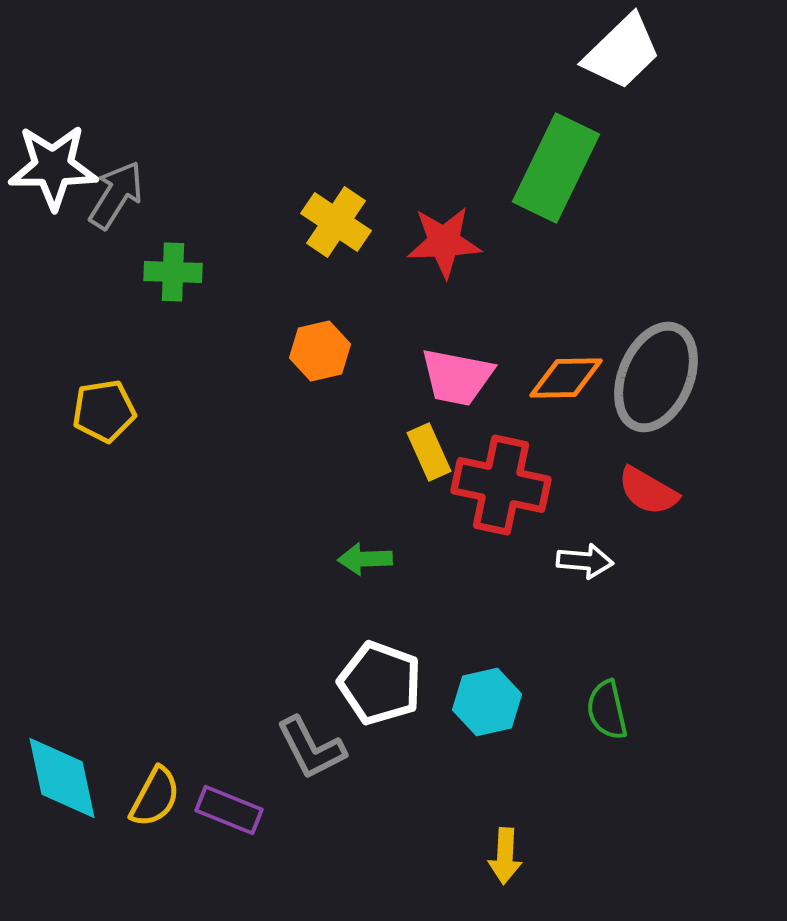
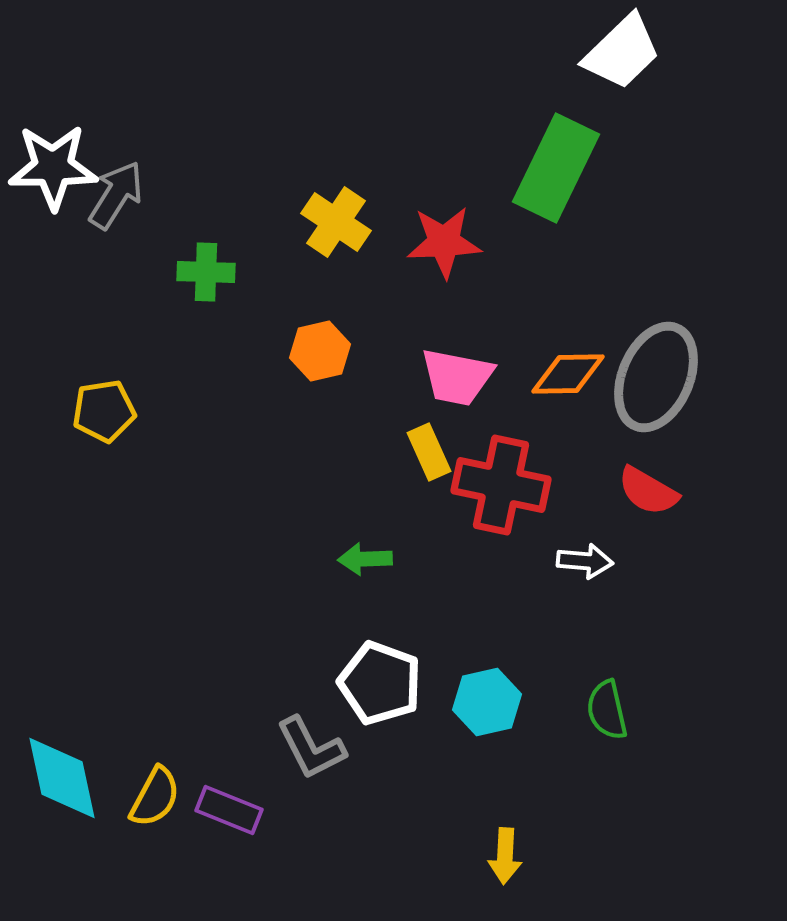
green cross: moved 33 px right
orange diamond: moved 2 px right, 4 px up
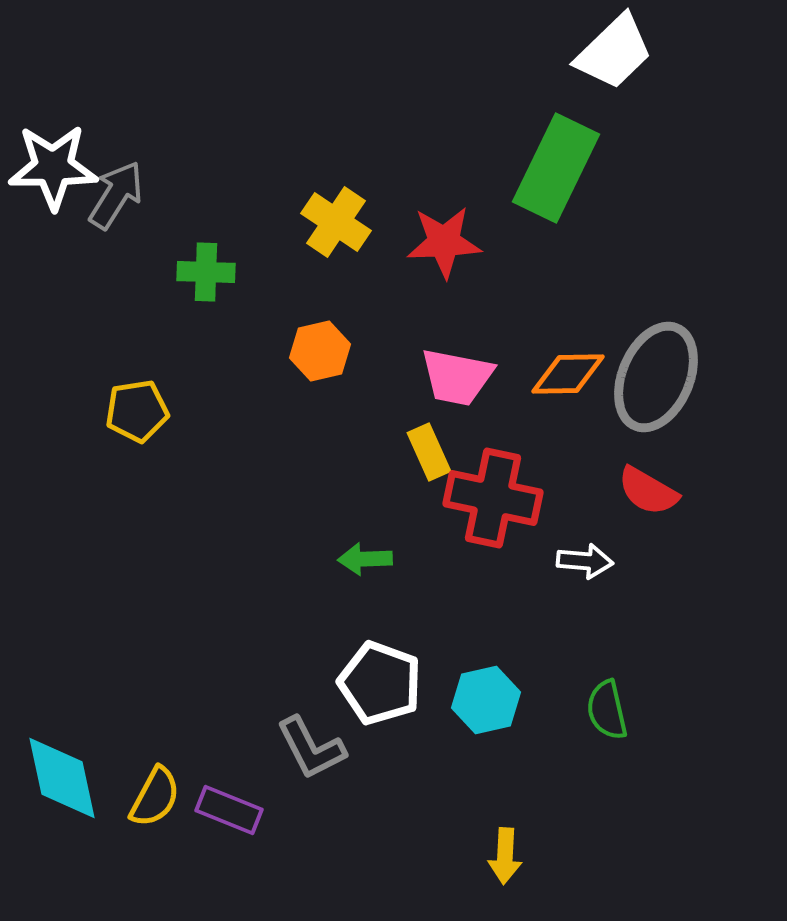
white trapezoid: moved 8 px left
yellow pentagon: moved 33 px right
red cross: moved 8 px left, 13 px down
cyan hexagon: moved 1 px left, 2 px up
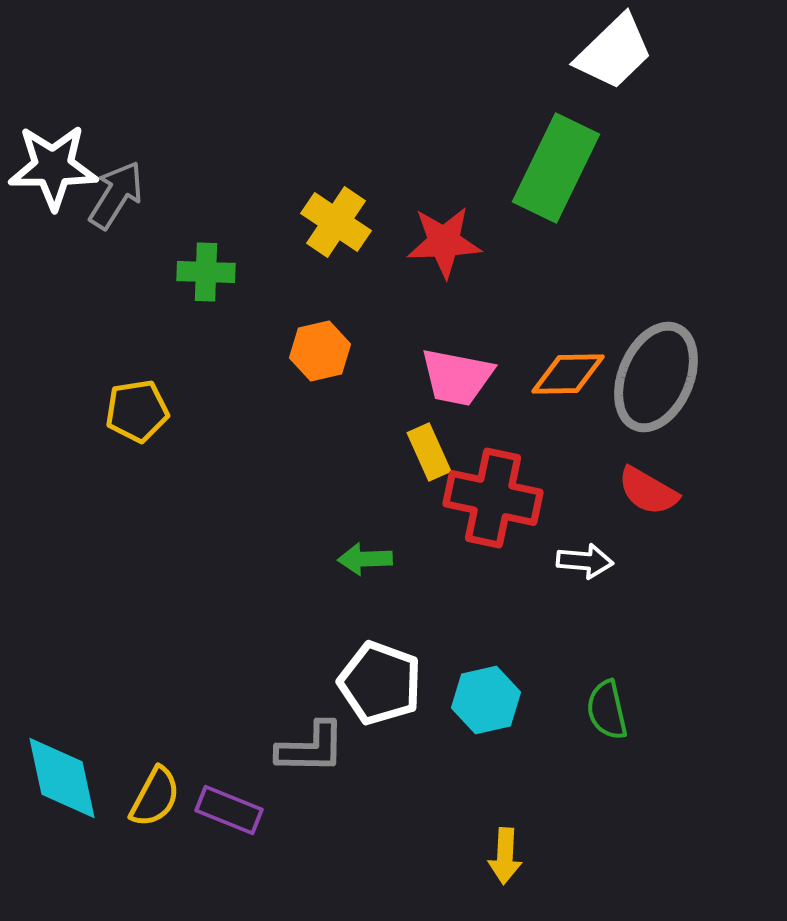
gray L-shape: rotated 62 degrees counterclockwise
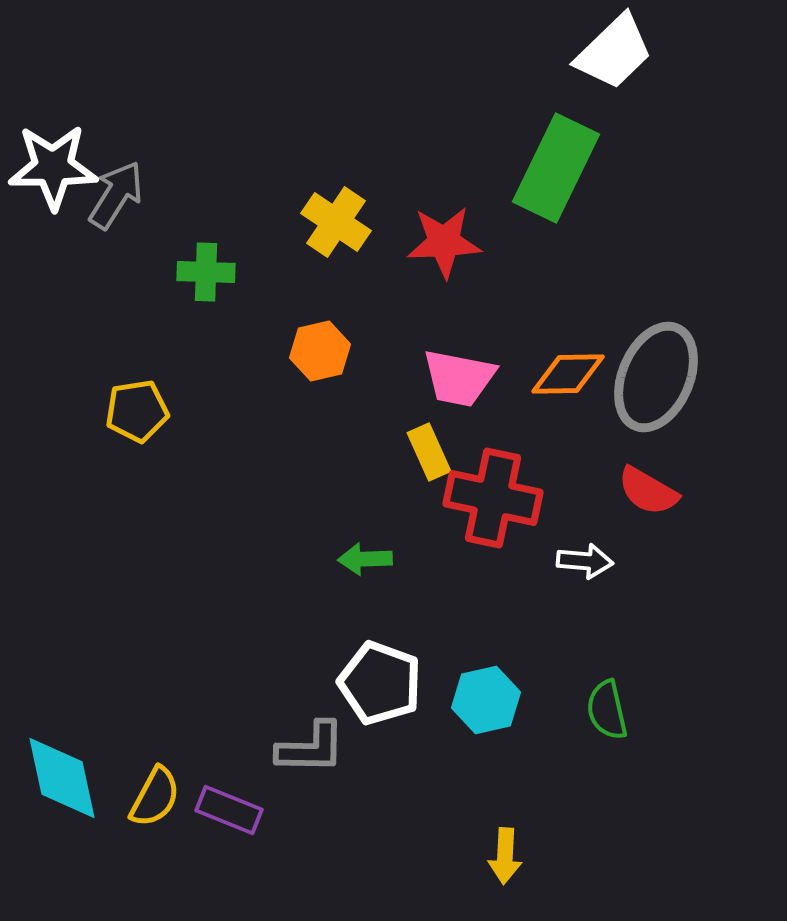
pink trapezoid: moved 2 px right, 1 px down
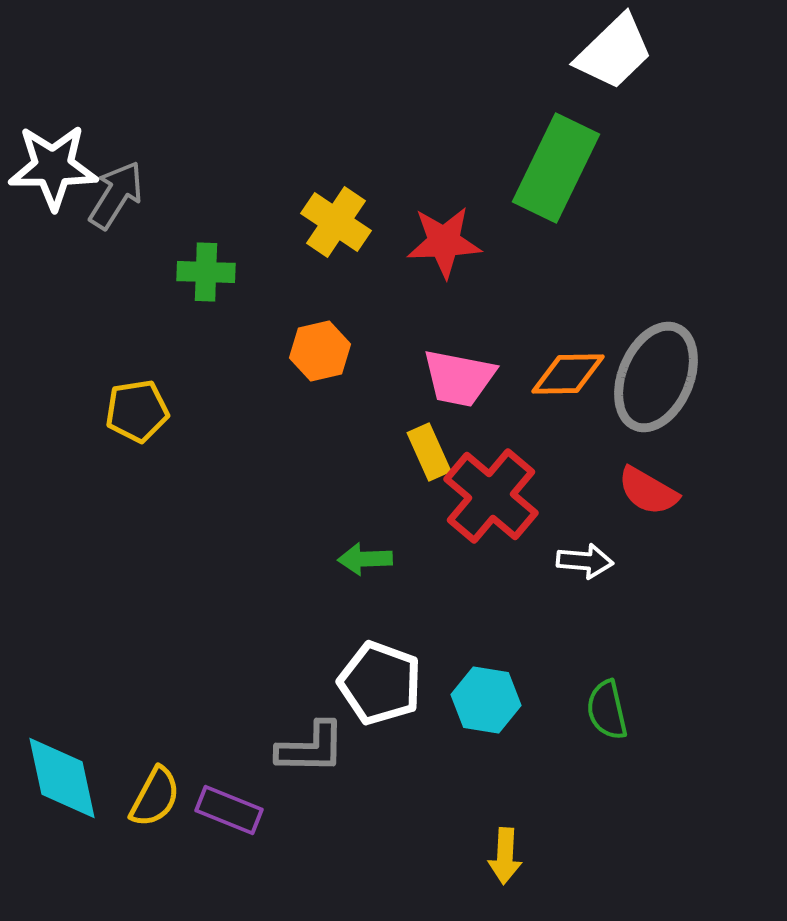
red cross: moved 2 px left, 2 px up; rotated 28 degrees clockwise
cyan hexagon: rotated 22 degrees clockwise
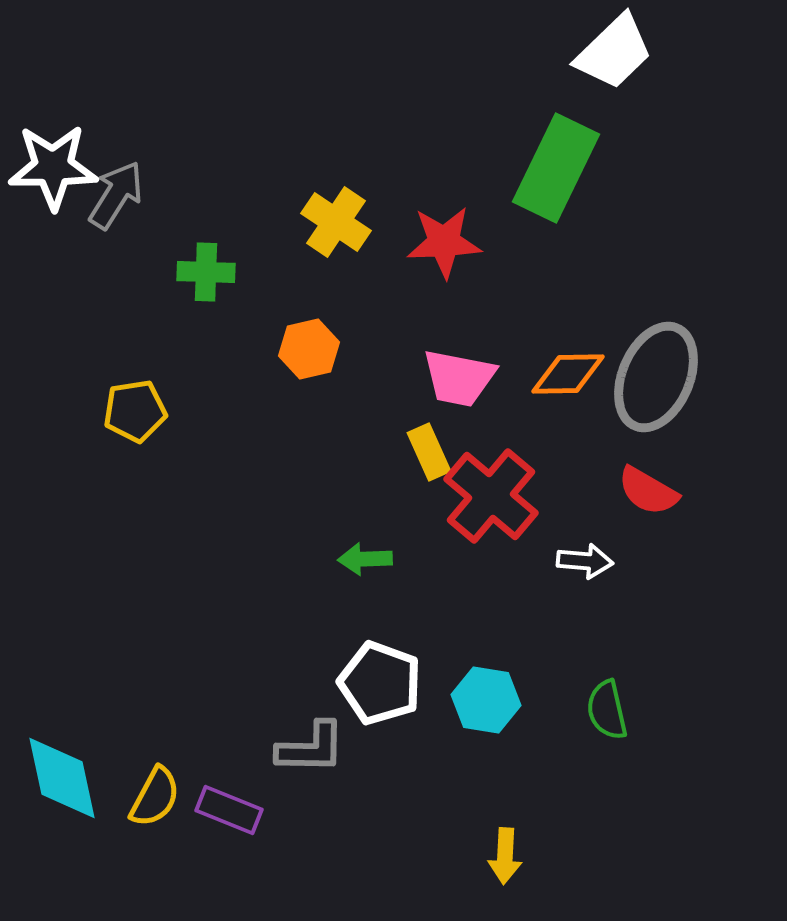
orange hexagon: moved 11 px left, 2 px up
yellow pentagon: moved 2 px left
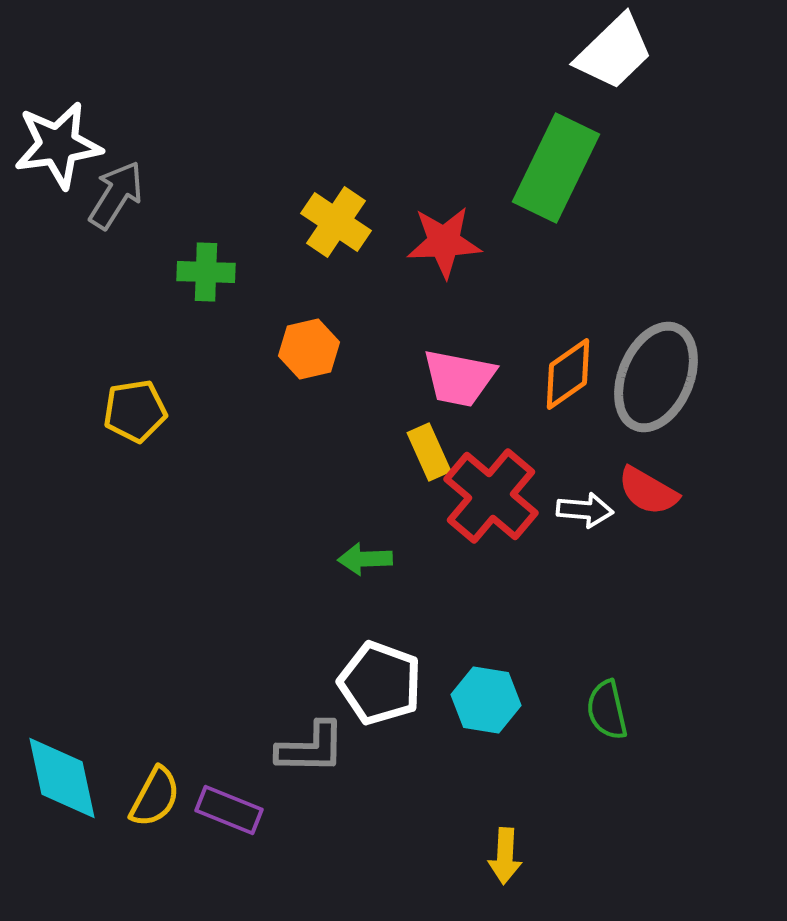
white star: moved 5 px right, 22 px up; rotated 8 degrees counterclockwise
orange diamond: rotated 34 degrees counterclockwise
white arrow: moved 51 px up
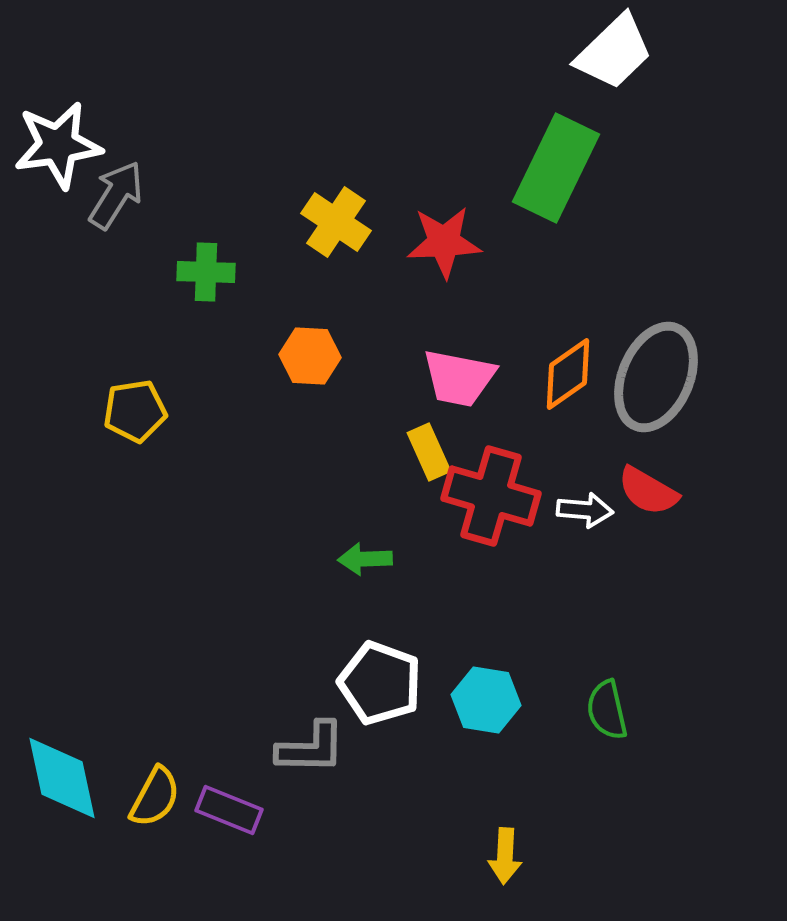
orange hexagon: moved 1 px right, 7 px down; rotated 16 degrees clockwise
red cross: rotated 24 degrees counterclockwise
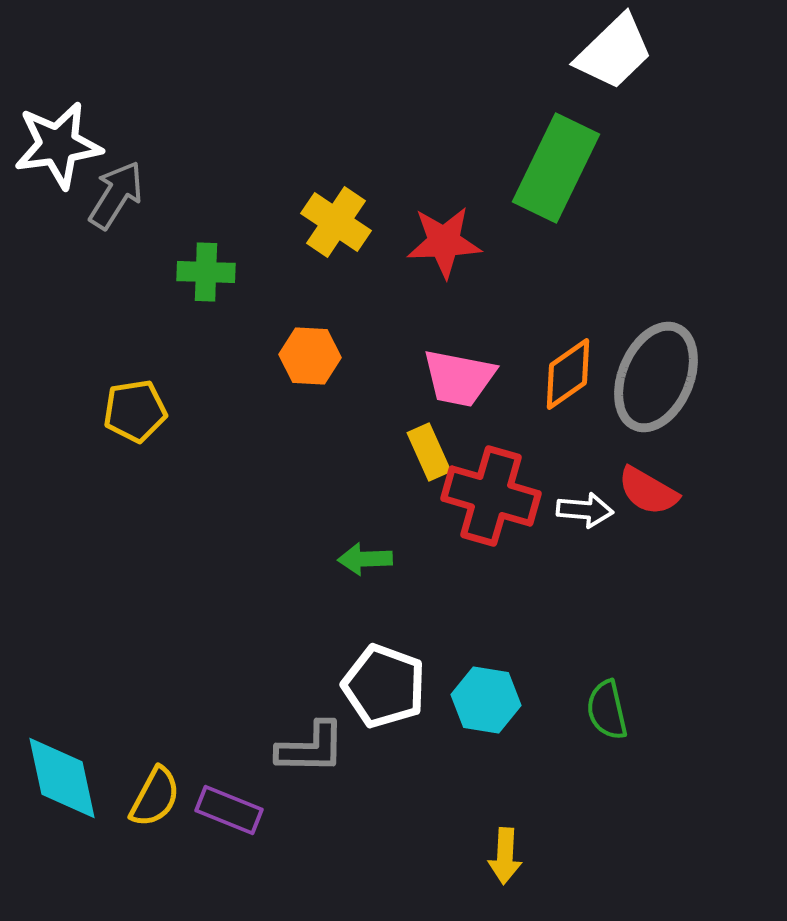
white pentagon: moved 4 px right, 3 px down
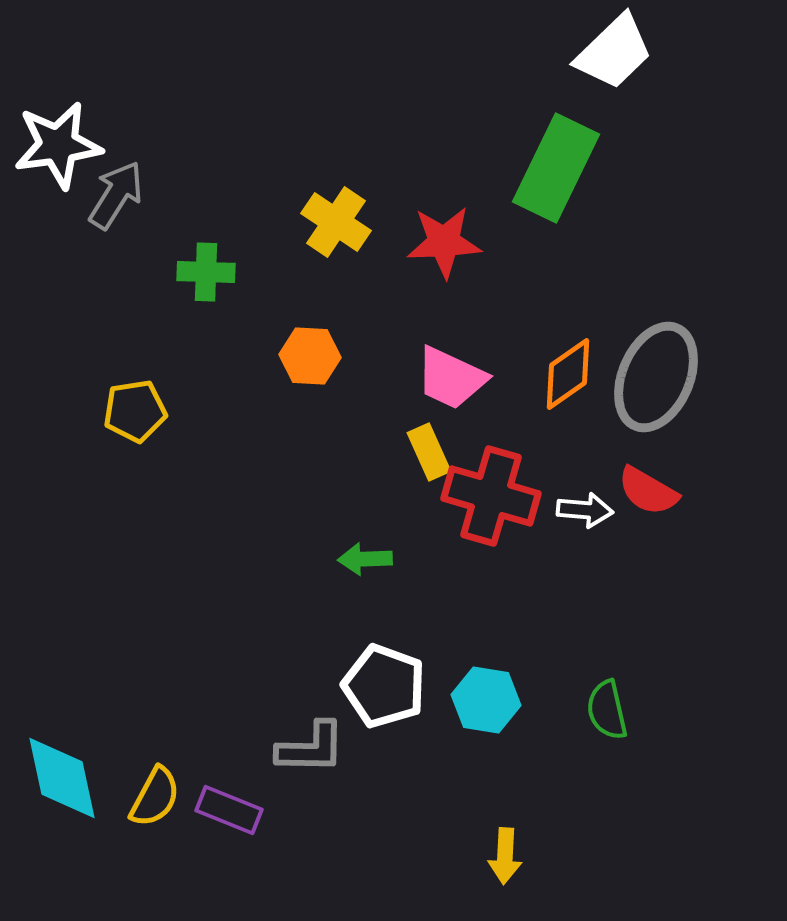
pink trapezoid: moved 8 px left; rotated 14 degrees clockwise
